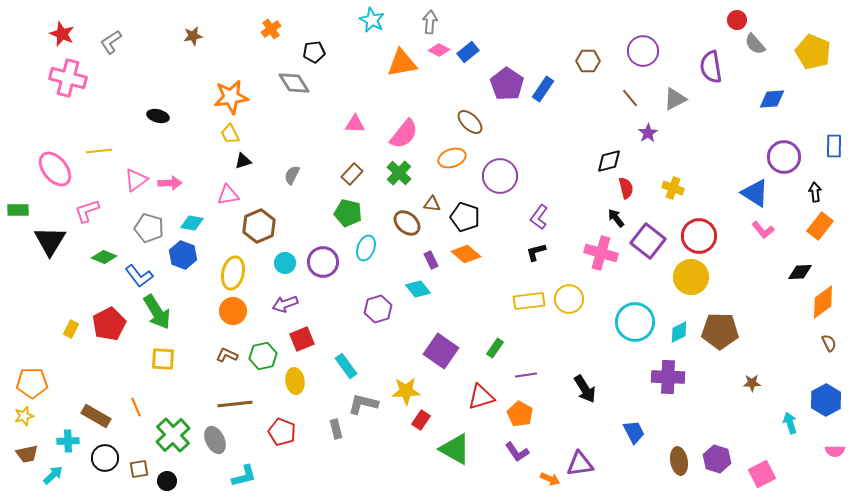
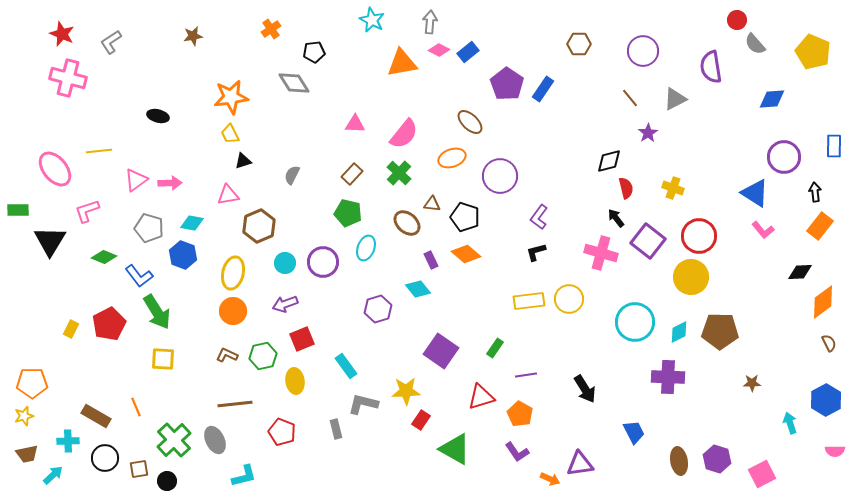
brown hexagon at (588, 61): moved 9 px left, 17 px up
green cross at (173, 435): moved 1 px right, 5 px down
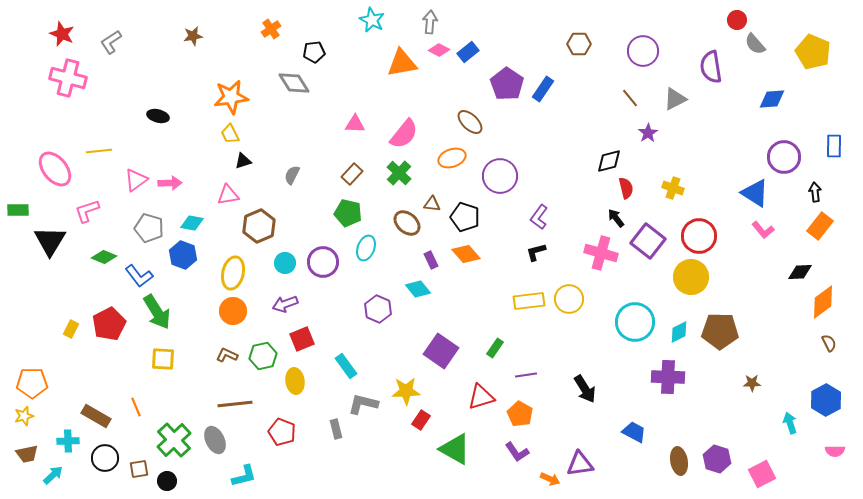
orange diamond at (466, 254): rotated 8 degrees clockwise
purple hexagon at (378, 309): rotated 20 degrees counterclockwise
blue trapezoid at (634, 432): rotated 35 degrees counterclockwise
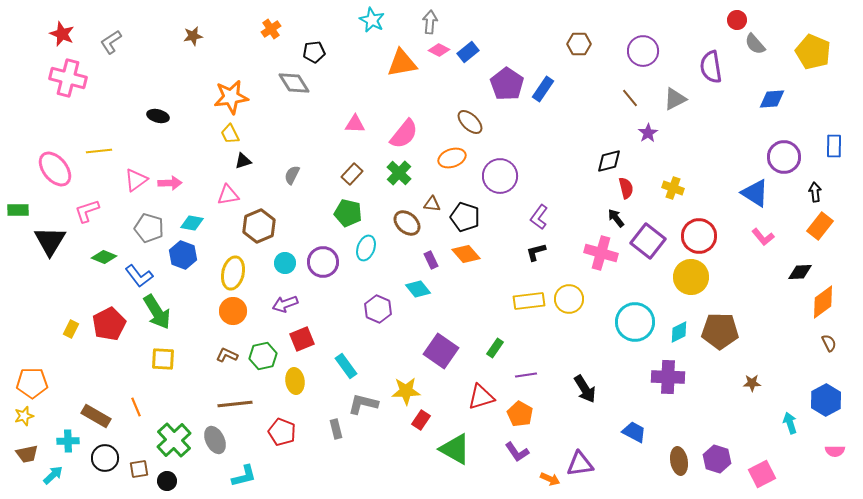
pink L-shape at (763, 230): moved 7 px down
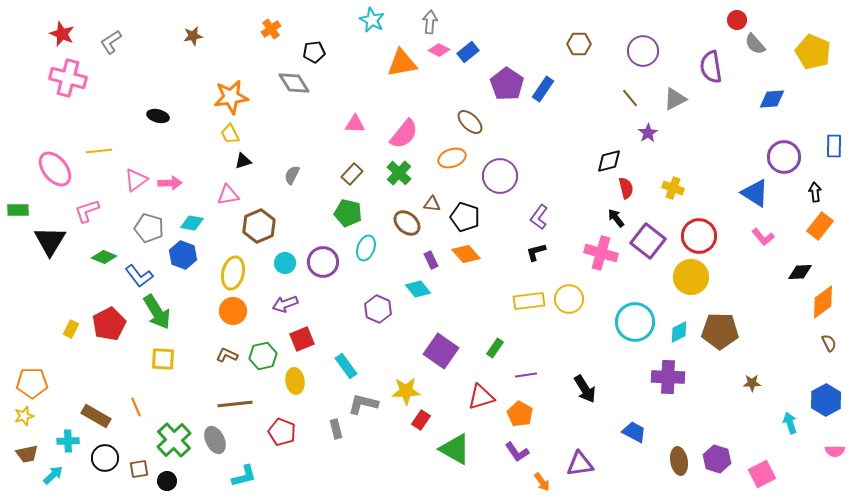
orange arrow at (550, 479): moved 8 px left, 3 px down; rotated 30 degrees clockwise
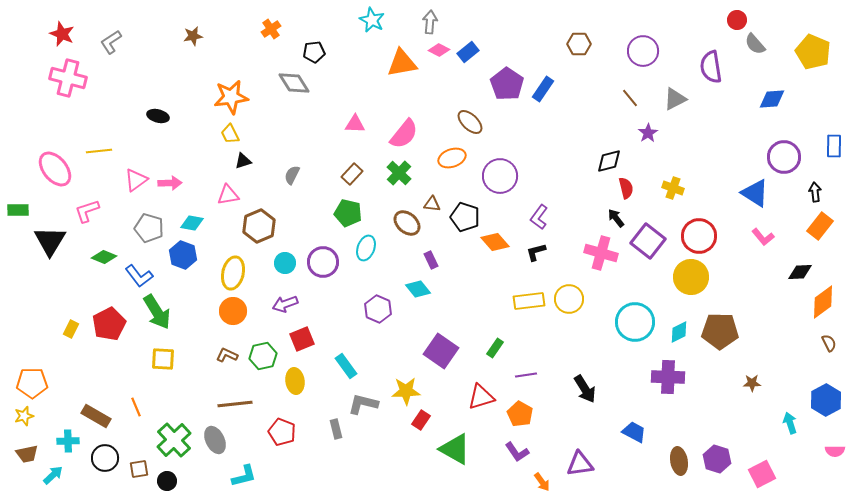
orange diamond at (466, 254): moved 29 px right, 12 px up
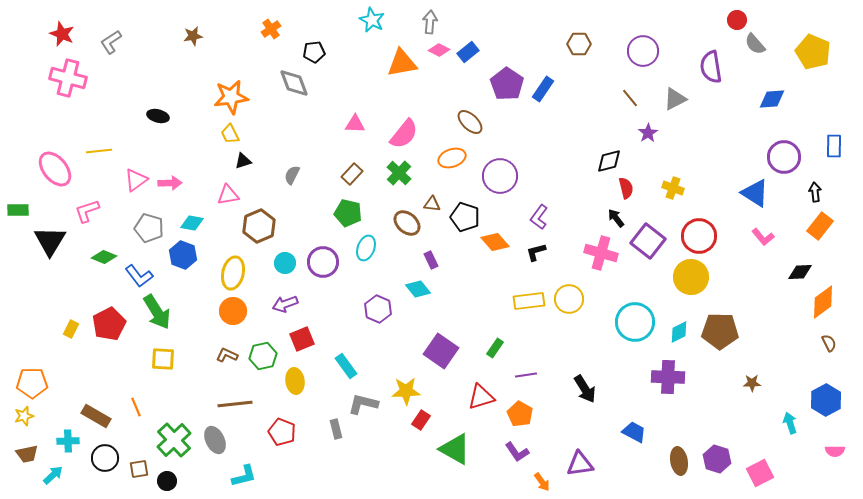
gray diamond at (294, 83): rotated 12 degrees clockwise
pink square at (762, 474): moved 2 px left, 1 px up
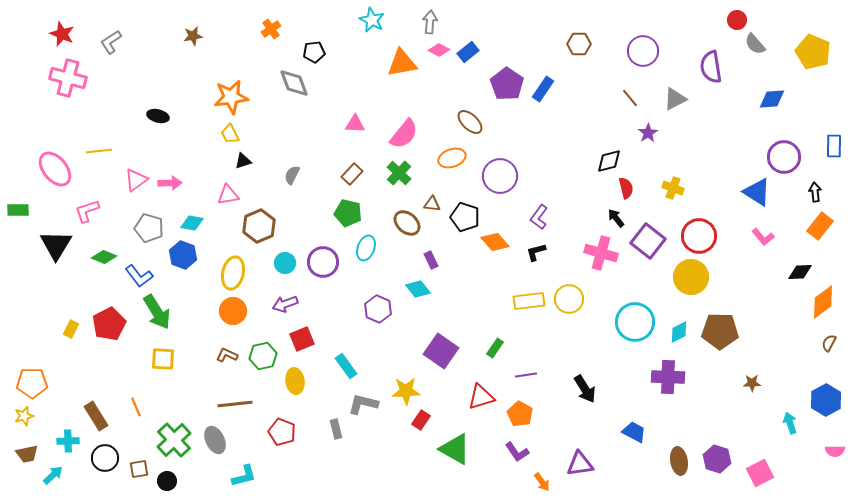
blue triangle at (755, 193): moved 2 px right, 1 px up
black triangle at (50, 241): moved 6 px right, 4 px down
brown semicircle at (829, 343): rotated 126 degrees counterclockwise
brown rectangle at (96, 416): rotated 28 degrees clockwise
